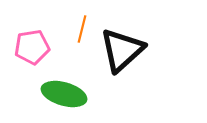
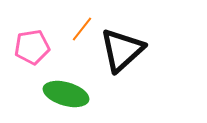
orange line: rotated 24 degrees clockwise
green ellipse: moved 2 px right
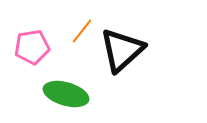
orange line: moved 2 px down
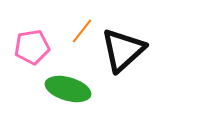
black triangle: moved 1 px right
green ellipse: moved 2 px right, 5 px up
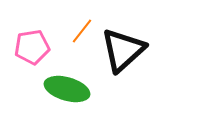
green ellipse: moved 1 px left
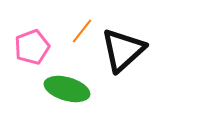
pink pentagon: rotated 12 degrees counterclockwise
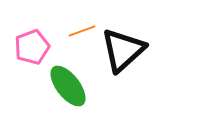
orange line: rotated 32 degrees clockwise
green ellipse: moved 1 px right, 3 px up; rotated 36 degrees clockwise
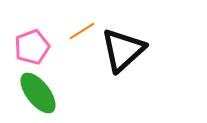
orange line: rotated 12 degrees counterclockwise
green ellipse: moved 30 px left, 7 px down
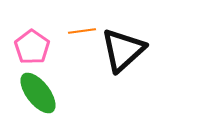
orange line: rotated 24 degrees clockwise
pink pentagon: rotated 16 degrees counterclockwise
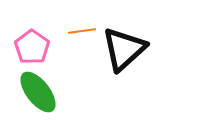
black triangle: moved 1 px right, 1 px up
green ellipse: moved 1 px up
